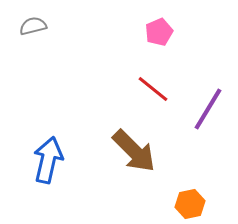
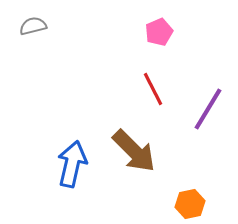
red line: rotated 24 degrees clockwise
blue arrow: moved 24 px right, 4 px down
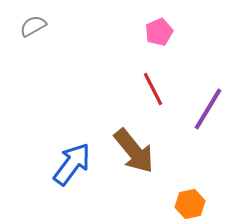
gray semicircle: rotated 16 degrees counterclockwise
brown arrow: rotated 6 degrees clockwise
blue arrow: rotated 24 degrees clockwise
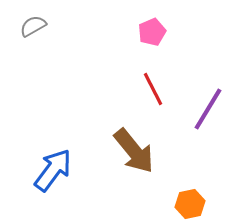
pink pentagon: moved 7 px left
blue arrow: moved 19 px left, 6 px down
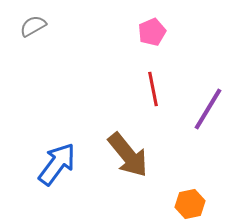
red line: rotated 16 degrees clockwise
brown arrow: moved 6 px left, 4 px down
blue arrow: moved 4 px right, 6 px up
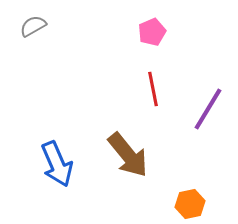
blue arrow: rotated 120 degrees clockwise
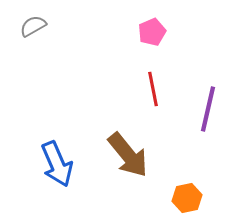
purple line: rotated 18 degrees counterclockwise
orange hexagon: moved 3 px left, 6 px up
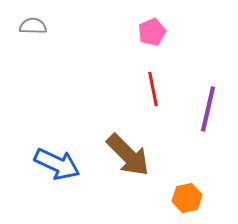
gray semicircle: rotated 32 degrees clockwise
brown arrow: rotated 6 degrees counterclockwise
blue arrow: rotated 42 degrees counterclockwise
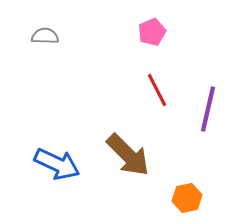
gray semicircle: moved 12 px right, 10 px down
red line: moved 4 px right, 1 px down; rotated 16 degrees counterclockwise
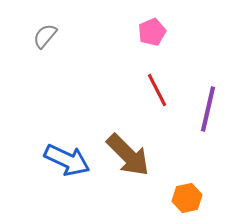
gray semicircle: rotated 52 degrees counterclockwise
blue arrow: moved 10 px right, 4 px up
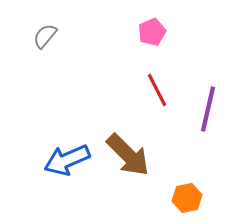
blue arrow: rotated 132 degrees clockwise
